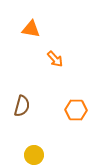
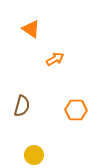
orange triangle: rotated 24 degrees clockwise
orange arrow: rotated 78 degrees counterclockwise
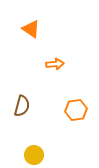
orange arrow: moved 5 px down; rotated 24 degrees clockwise
orange hexagon: rotated 10 degrees counterclockwise
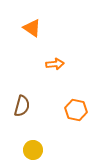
orange triangle: moved 1 px right, 1 px up
orange hexagon: rotated 20 degrees clockwise
yellow circle: moved 1 px left, 5 px up
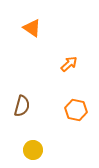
orange arrow: moved 14 px right; rotated 36 degrees counterclockwise
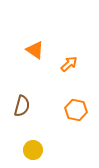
orange triangle: moved 3 px right, 22 px down
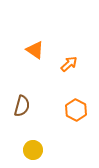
orange hexagon: rotated 15 degrees clockwise
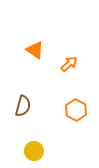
brown semicircle: moved 1 px right
yellow circle: moved 1 px right, 1 px down
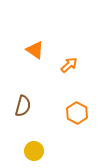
orange arrow: moved 1 px down
orange hexagon: moved 1 px right, 3 px down
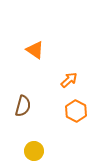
orange arrow: moved 15 px down
orange hexagon: moved 1 px left, 2 px up
